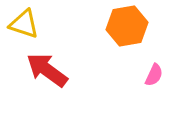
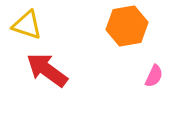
yellow triangle: moved 3 px right, 1 px down
pink semicircle: moved 1 px down
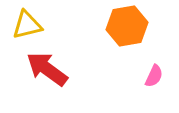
yellow triangle: rotated 32 degrees counterclockwise
red arrow: moved 1 px up
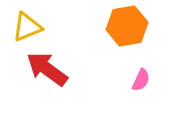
yellow triangle: moved 2 px down; rotated 8 degrees counterclockwise
pink semicircle: moved 13 px left, 4 px down
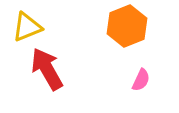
orange hexagon: rotated 12 degrees counterclockwise
red arrow: rotated 24 degrees clockwise
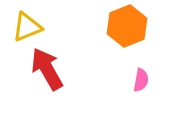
pink semicircle: rotated 15 degrees counterclockwise
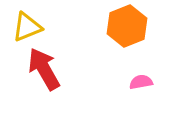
red arrow: moved 3 px left
pink semicircle: moved 2 px down; rotated 110 degrees counterclockwise
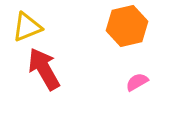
orange hexagon: rotated 9 degrees clockwise
pink semicircle: moved 4 px left; rotated 20 degrees counterclockwise
